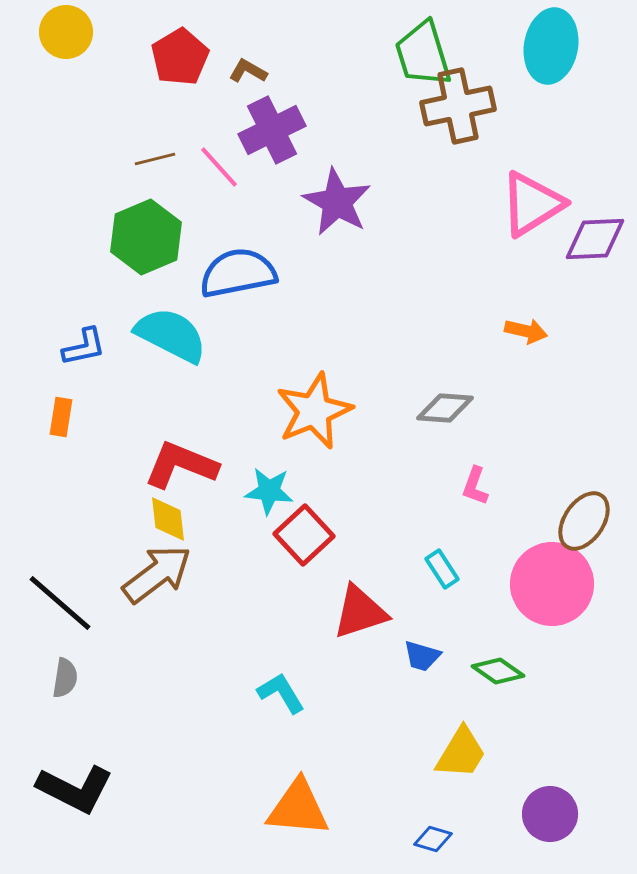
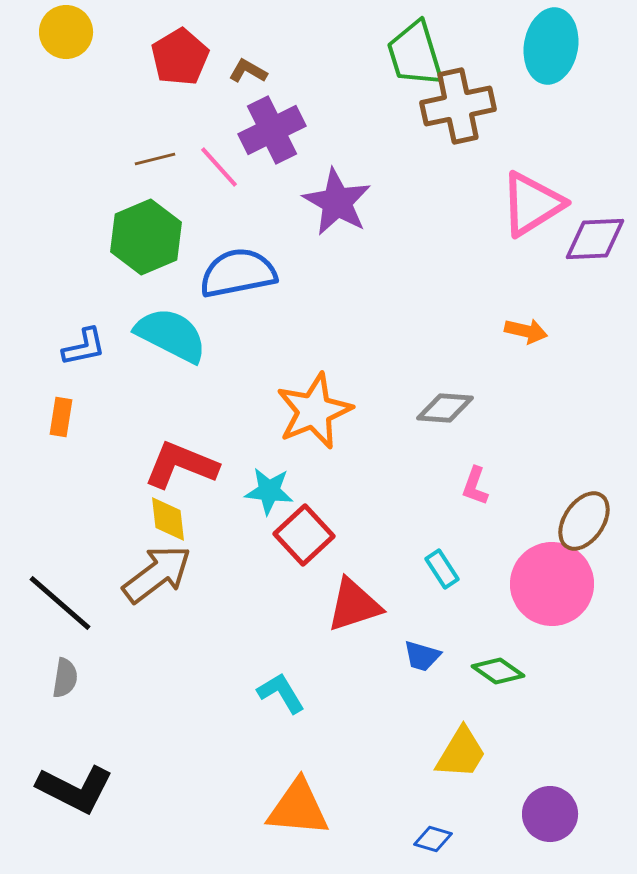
green trapezoid: moved 8 px left
red triangle: moved 6 px left, 7 px up
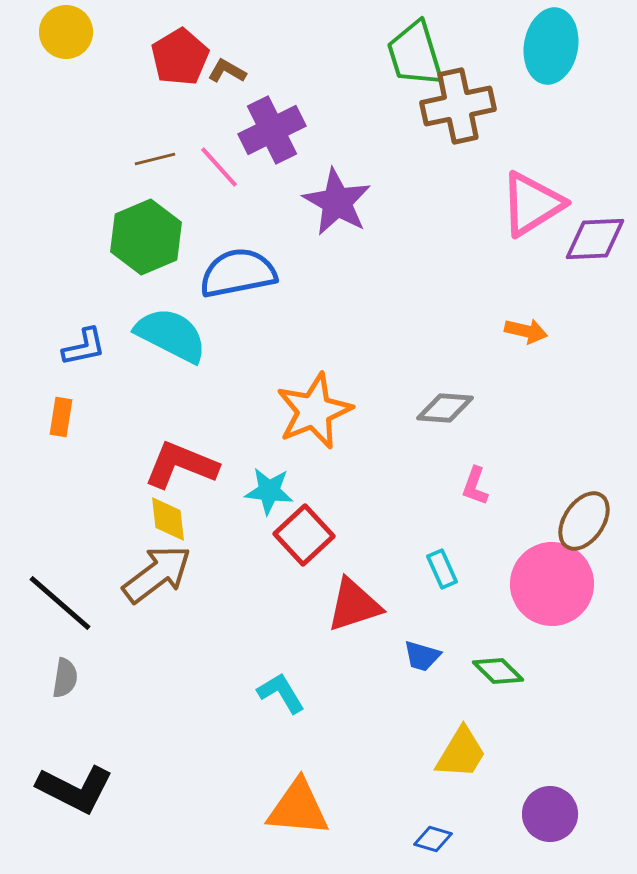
brown L-shape: moved 21 px left
cyan rectangle: rotated 9 degrees clockwise
green diamond: rotated 9 degrees clockwise
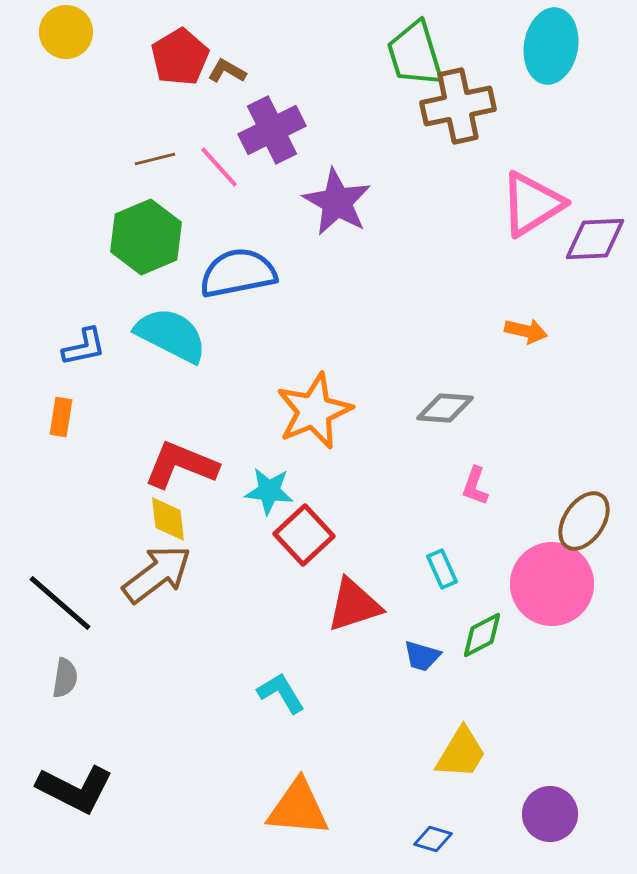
green diamond: moved 16 px left, 36 px up; rotated 72 degrees counterclockwise
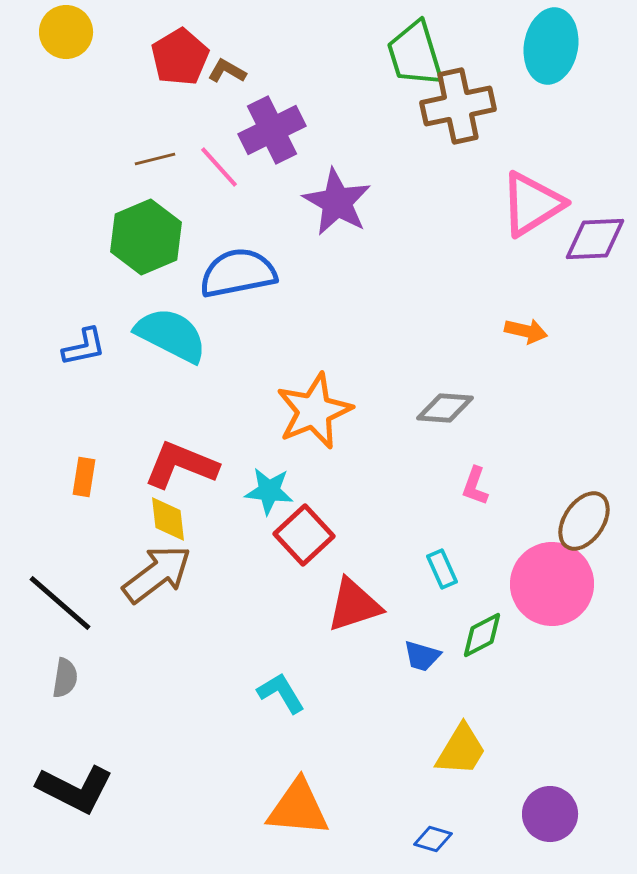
orange rectangle: moved 23 px right, 60 px down
yellow trapezoid: moved 3 px up
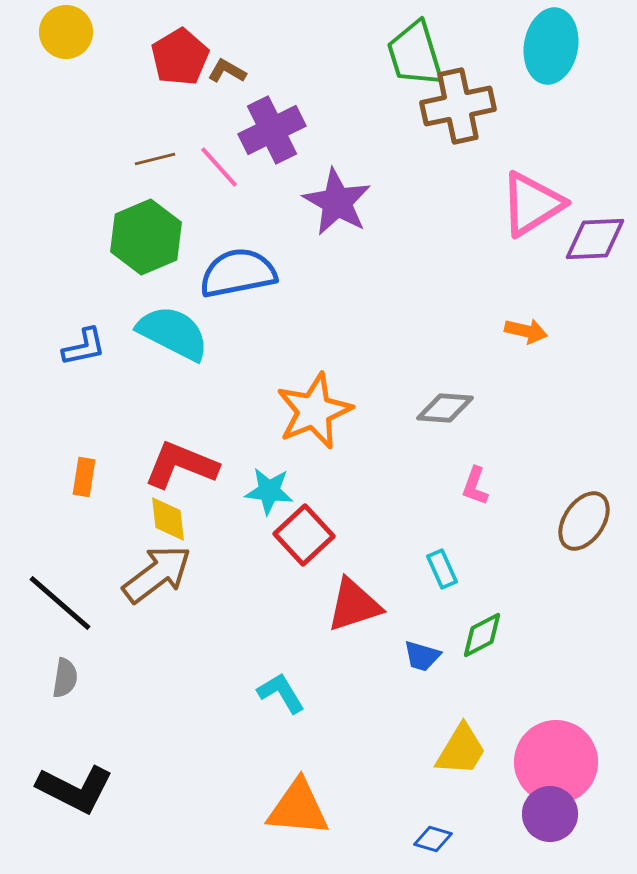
cyan semicircle: moved 2 px right, 2 px up
pink circle: moved 4 px right, 178 px down
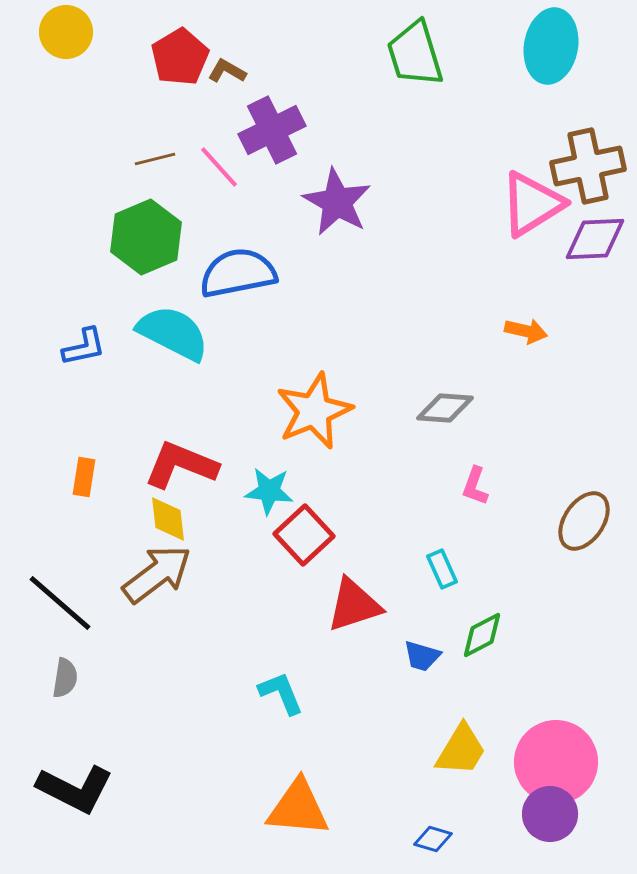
brown cross: moved 130 px right, 60 px down
cyan L-shape: rotated 9 degrees clockwise
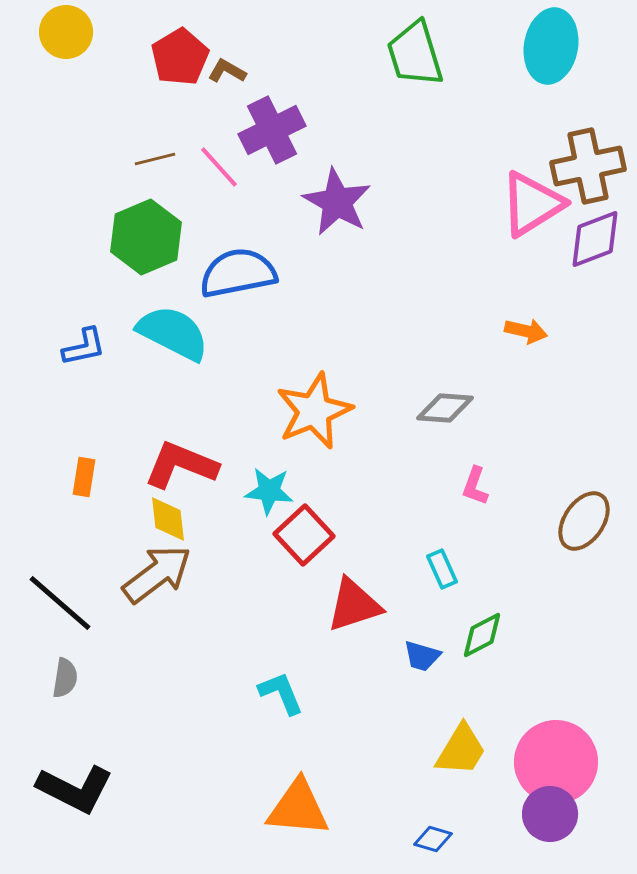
purple diamond: rotated 18 degrees counterclockwise
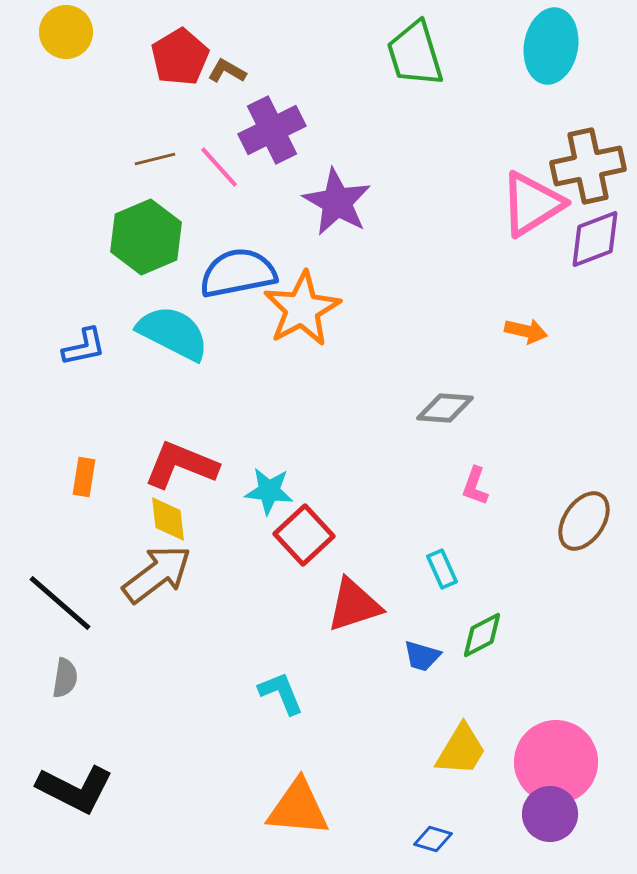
orange star: moved 12 px left, 102 px up; rotated 6 degrees counterclockwise
